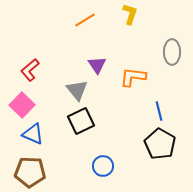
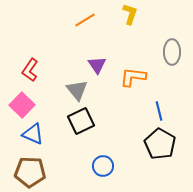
red L-shape: rotated 15 degrees counterclockwise
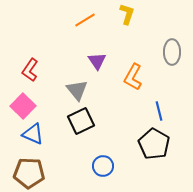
yellow L-shape: moved 3 px left
purple triangle: moved 4 px up
orange L-shape: rotated 68 degrees counterclockwise
pink square: moved 1 px right, 1 px down
black pentagon: moved 6 px left
brown pentagon: moved 1 px left, 1 px down
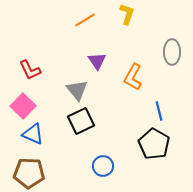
red L-shape: rotated 60 degrees counterclockwise
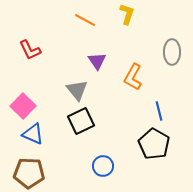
orange line: rotated 60 degrees clockwise
red L-shape: moved 20 px up
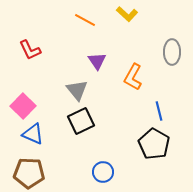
yellow L-shape: rotated 115 degrees clockwise
blue circle: moved 6 px down
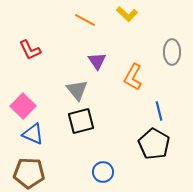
black square: rotated 12 degrees clockwise
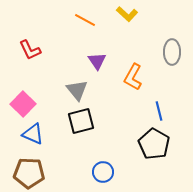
pink square: moved 2 px up
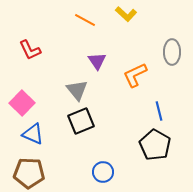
yellow L-shape: moved 1 px left
orange L-shape: moved 2 px right, 2 px up; rotated 36 degrees clockwise
pink square: moved 1 px left, 1 px up
black square: rotated 8 degrees counterclockwise
black pentagon: moved 1 px right, 1 px down
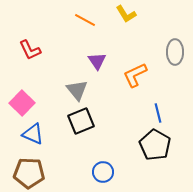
yellow L-shape: rotated 15 degrees clockwise
gray ellipse: moved 3 px right
blue line: moved 1 px left, 2 px down
